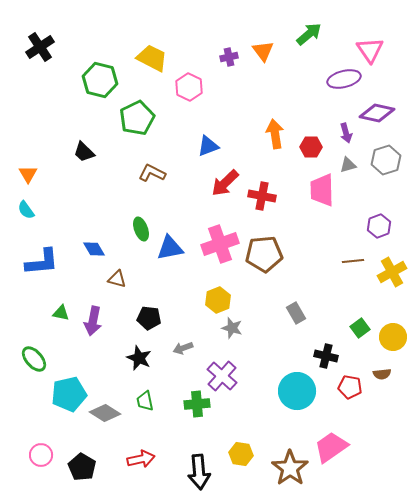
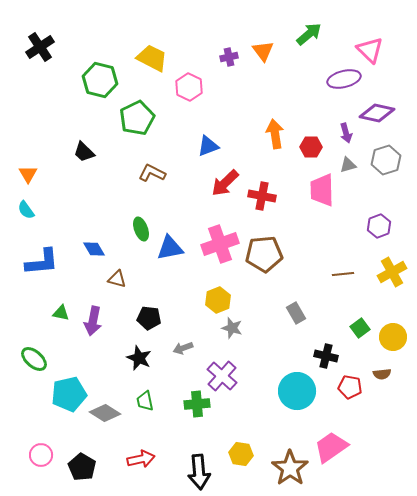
pink triangle at (370, 50): rotated 12 degrees counterclockwise
brown line at (353, 261): moved 10 px left, 13 px down
green ellipse at (34, 359): rotated 8 degrees counterclockwise
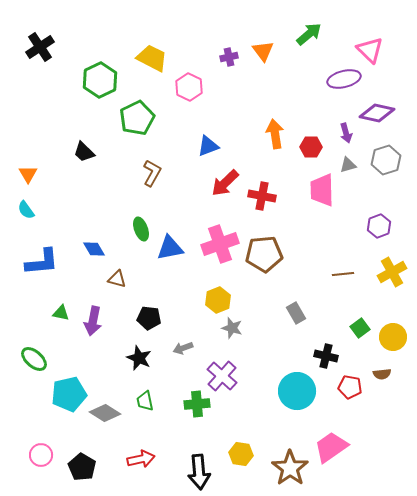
green hexagon at (100, 80): rotated 20 degrees clockwise
brown L-shape at (152, 173): rotated 92 degrees clockwise
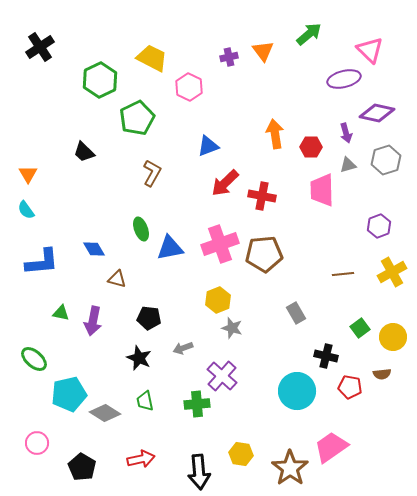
pink circle at (41, 455): moved 4 px left, 12 px up
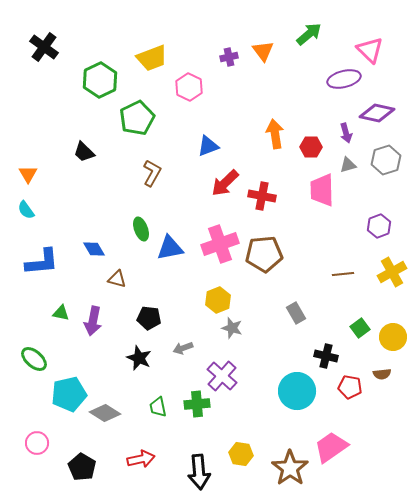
black cross at (40, 47): moved 4 px right; rotated 20 degrees counterclockwise
yellow trapezoid at (152, 58): rotated 132 degrees clockwise
green trapezoid at (145, 401): moved 13 px right, 6 px down
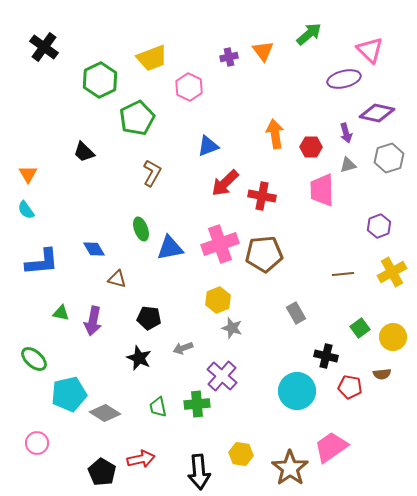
gray hexagon at (386, 160): moved 3 px right, 2 px up
black pentagon at (82, 467): moved 20 px right, 5 px down
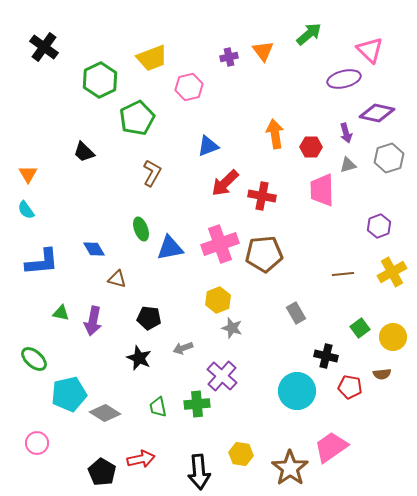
pink hexagon at (189, 87): rotated 20 degrees clockwise
